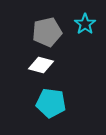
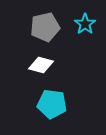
gray pentagon: moved 2 px left, 5 px up
cyan pentagon: moved 1 px right, 1 px down
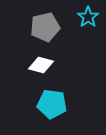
cyan star: moved 3 px right, 7 px up
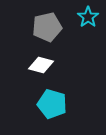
gray pentagon: moved 2 px right
cyan pentagon: rotated 8 degrees clockwise
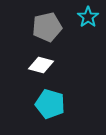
cyan pentagon: moved 2 px left
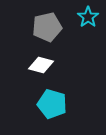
cyan pentagon: moved 2 px right
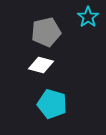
gray pentagon: moved 1 px left, 5 px down
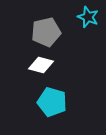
cyan star: rotated 15 degrees counterclockwise
cyan pentagon: moved 2 px up
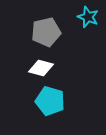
white diamond: moved 3 px down
cyan pentagon: moved 2 px left, 1 px up
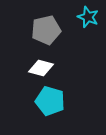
gray pentagon: moved 2 px up
